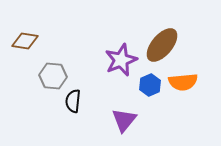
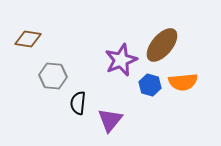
brown diamond: moved 3 px right, 2 px up
blue hexagon: rotated 20 degrees counterclockwise
black semicircle: moved 5 px right, 2 px down
purple triangle: moved 14 px left
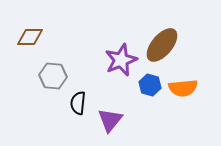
brown diamond: moved 2 px right, 2 px up; rotated 8 degrees counterclockwise
orange semicircle: moved 6 px down
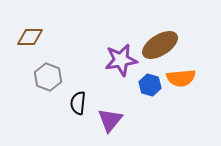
brown ellipse: moved 2 px left; rotated 18 degrees clockwise
purple star: rotated 12 degrees clockwise
gray hexagon: moved 5 px left, 1 px down; rotated 16 degrees clockwise
orange semicircle: moved 2 px left, 10 px up
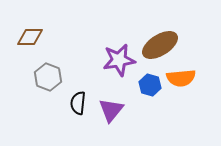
purple star: moved 2 px left
purple triangle: moved 1 px right, 10 px up
